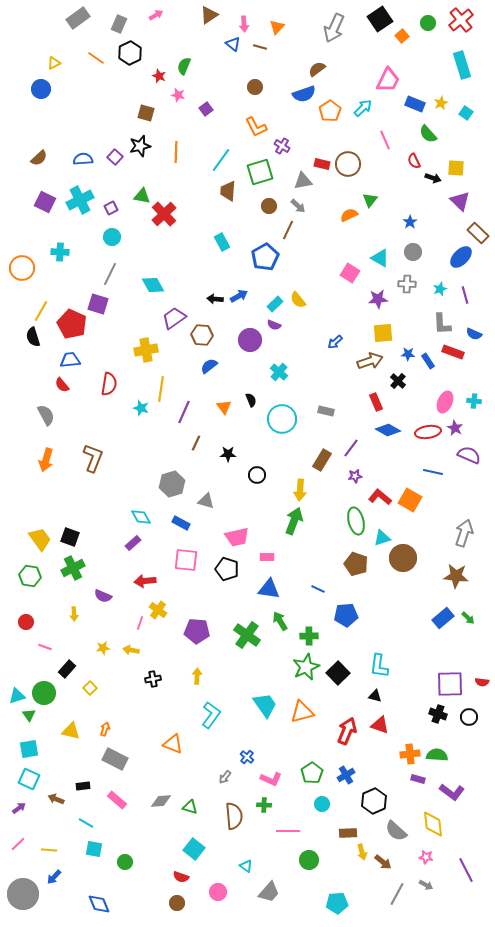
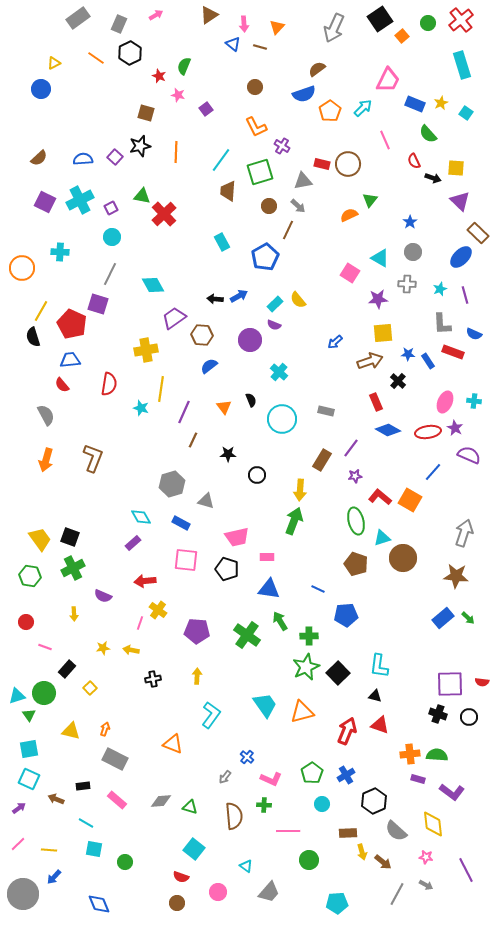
brown line at (196, 443): moved 3 px left, 3 px up
blue line at (433, 472): rotated 60 degrees counterclockwise
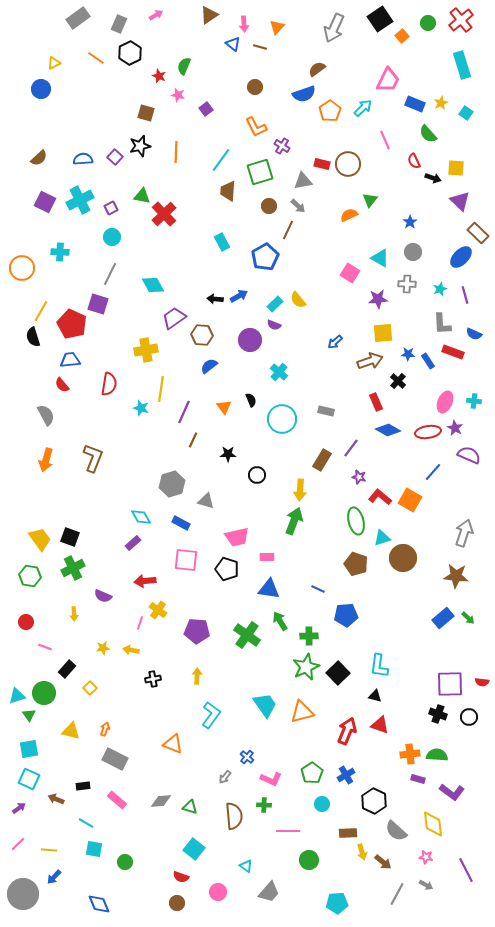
purple star at (355, 476): moved 4 px right, 1 px down; rotated 24 degrees clockwise
black hexagon at (374, 801): rotated 10 degrees counterclockwise
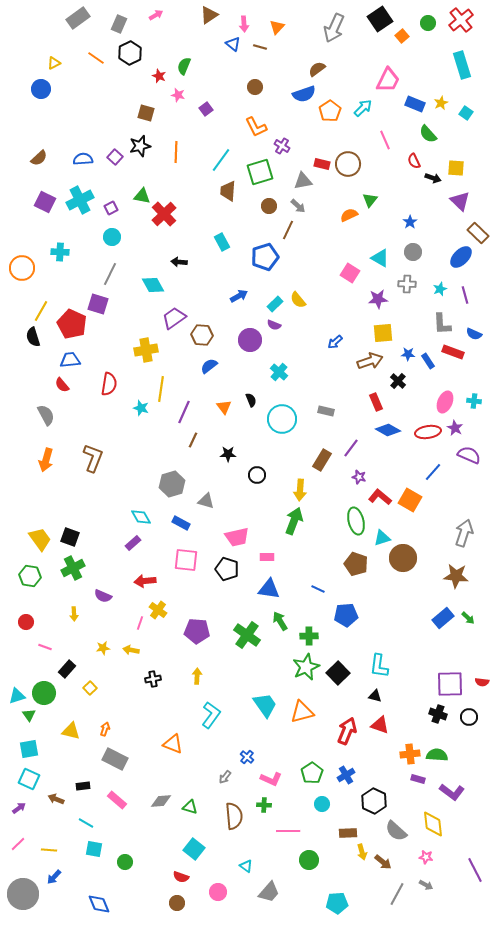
blue pentagon at (265, 257): rotated 12 degrees clockwise
black arrow at (215, 299): moved 36 px left, 37 px up
purple line at (466, 870): moved 9 px right
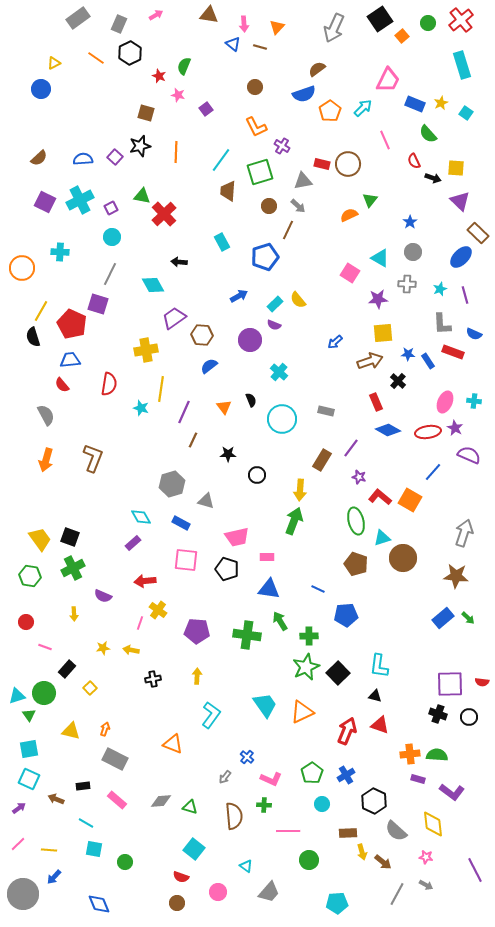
brown triangle at (209, 15): rotated 42 degrees clockwise
green cross at (247, 635): rotated 28 degrees counterclockwise
orange triangle at (302, 712): rotated 10 degrees counterclockwise
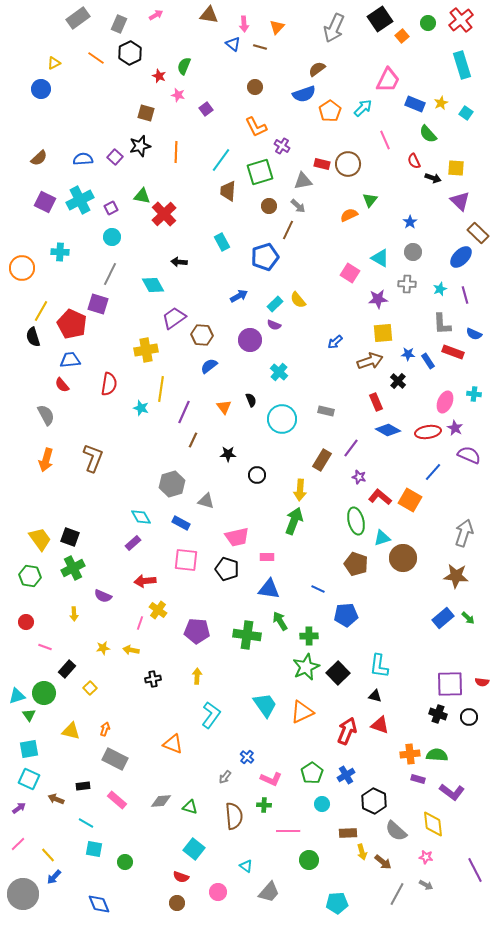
cyan cross at (474, 401): moved 7 px up
yellow line at (49, 850): moved 1 px left, 5 px down; rotated 42 degrees clockwise
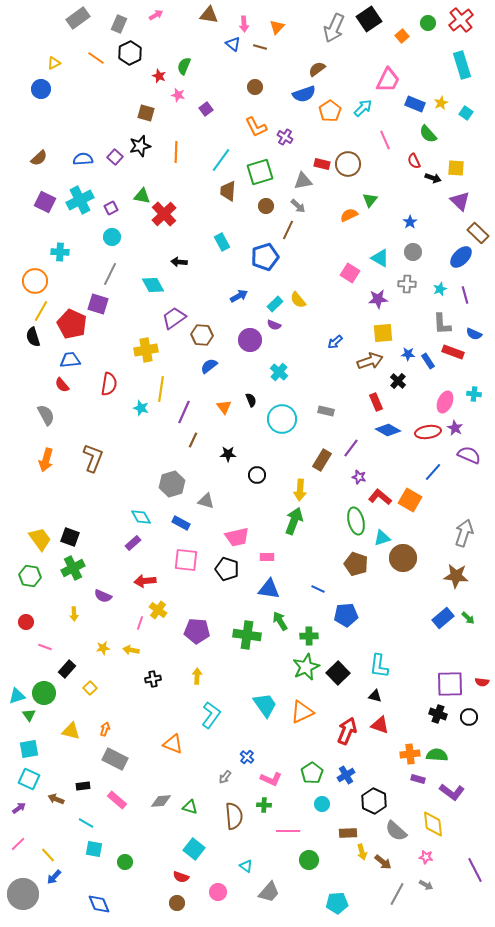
black square at (380, 19): moved 11 px left
purple cross at (282, 146): moved 3 px right, 9 px up
brown circle at (269, 206): moved 3 px left
orange circle at (22, 268): moved 13 px right, 13 px down
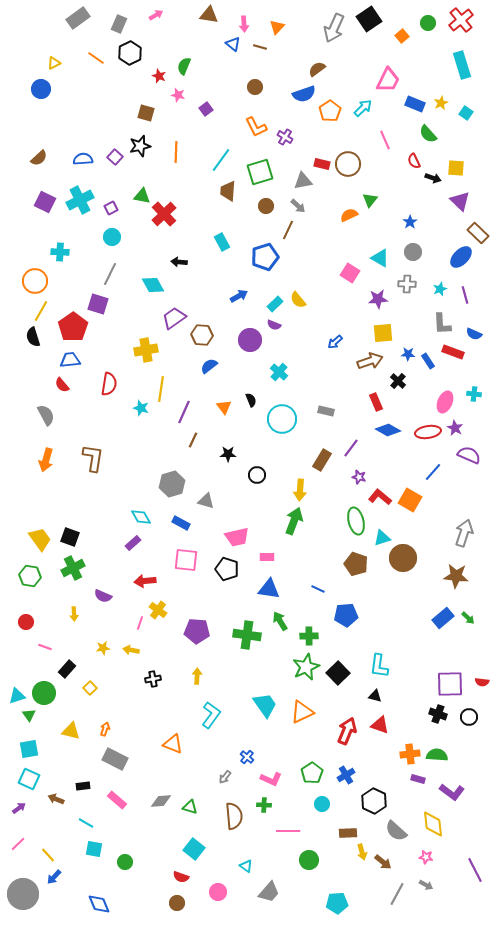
red pentagon at (72, 324): moved 1 px right, 3 px down; rotated 12 degrees clockwise
brown L-shape at (93, 458): rotated 12 degrees counterclockwise
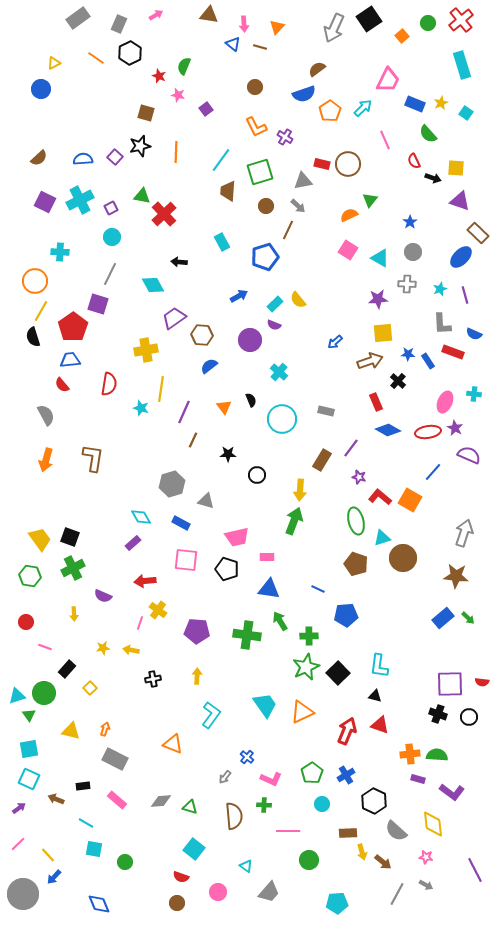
purple triangle at (460, 201): rotated 25 degrees counterclockwise
pink square at (350, 273): moved 2 px left, 23 px up
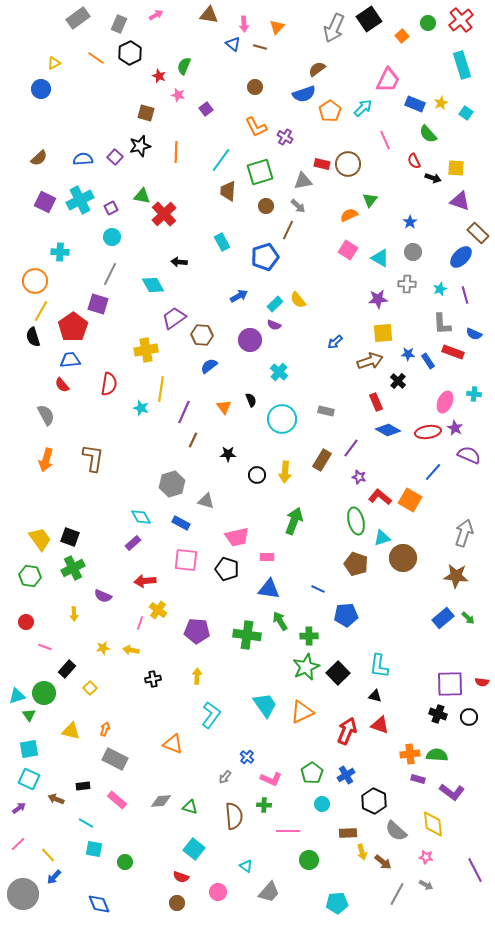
yellow arrow at (300, 490): moved 15 px left, 18 px up
